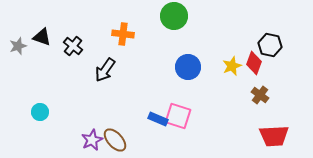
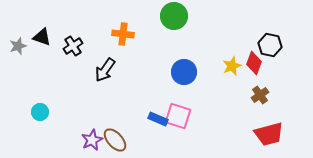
black cross: rotated 18 degrees clockwise
blue circle: moved 4 px left, 5 px down
brown cross: rotated 18 degrees clockwise
red trapezoid: moved 5 px left, 2 px up; rotated 12 degrees counterclockwise
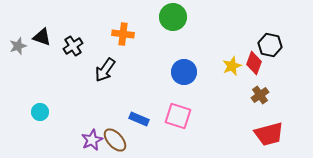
green circle: moved 1 px left, 1 px down
blue rectangle: moved 19 px left
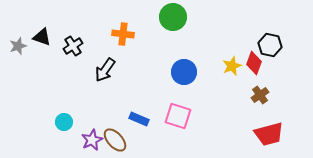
cyan circle: moved 24 px right, 10 px down
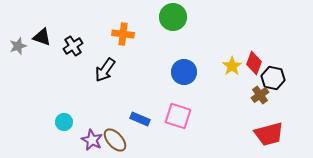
black hexagon: moved 3 px right, 33 px down
yellow star: rotated 12 degrees counterclockwise
blue rectangle: moved 1 px right
purple star: rotated 20 degrees counterclockwise
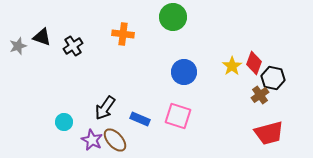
black arrow: moved 38 px down
red trapezoid: moved 1 px up
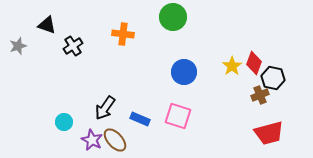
black triangle: moved 5 px right, 12 px up
brown cross: rotated 12 degrees clockwise
